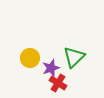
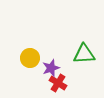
green triangle: moved 10 px right, 3 px up; rotated 40 degrees clockwise
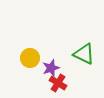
green triangle: rotated 30 degrees clockwise
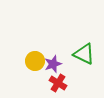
yellow circle: moved 5 px right, 3 px down
purple star: moved 2 px right, 4 px up
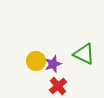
yellow circle: moved 1 px right
red cross: moved 3 px down; rotated 18 degrees clockwise
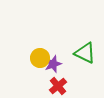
green triangle: moved 1 px right, 1 px up
yellow circle: moved 4 px right, 3 px up
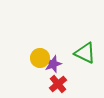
red cross: moved 2 px up
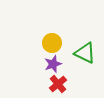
yellow circle: moved 12 px right, 15 px up
